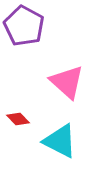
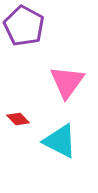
pink triangle: rotated 24 degrees clockwise
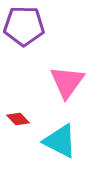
purple pentagon: rotated 27 degrees counterclockwise
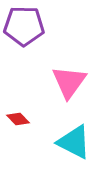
pink triangle: moved 2 px right
cyan triangle: moved 14 px right, 1 px down
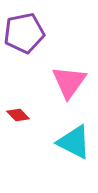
purple pentagon: moved 7 px down; rotated 12 degrees counterclockwise
red diamond: moved 4 px up
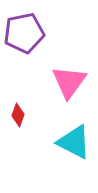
red diamond: rotated 65 degrees clockwise
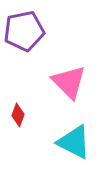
purple pentagon: moved 2 px up
pink triangle: rotated 21 degrees counterclockwise
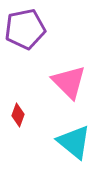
purple pentagon: moved 1 px right, 2 px up
cyan triangle: rotated 12 degrees clockwise
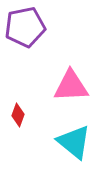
purple pentagon: moved 2 px up
pink triangle: moved 2 px right, 4 px down; rotated 48 degrees counterclockwise
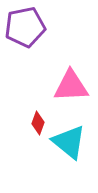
red diamond: moved 20 px right, 8 px down
cyan triangle: moved 5 px left
